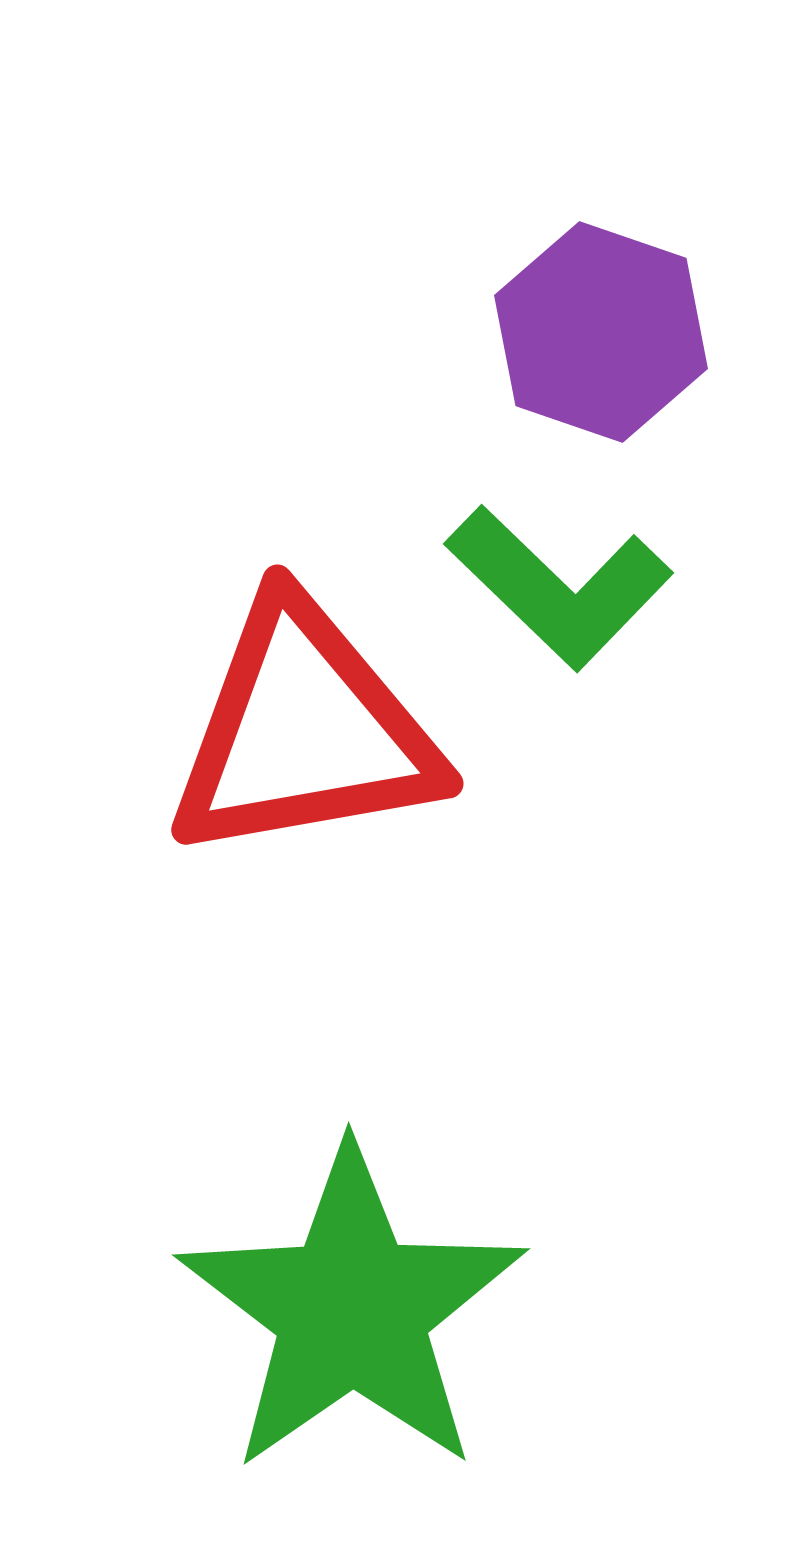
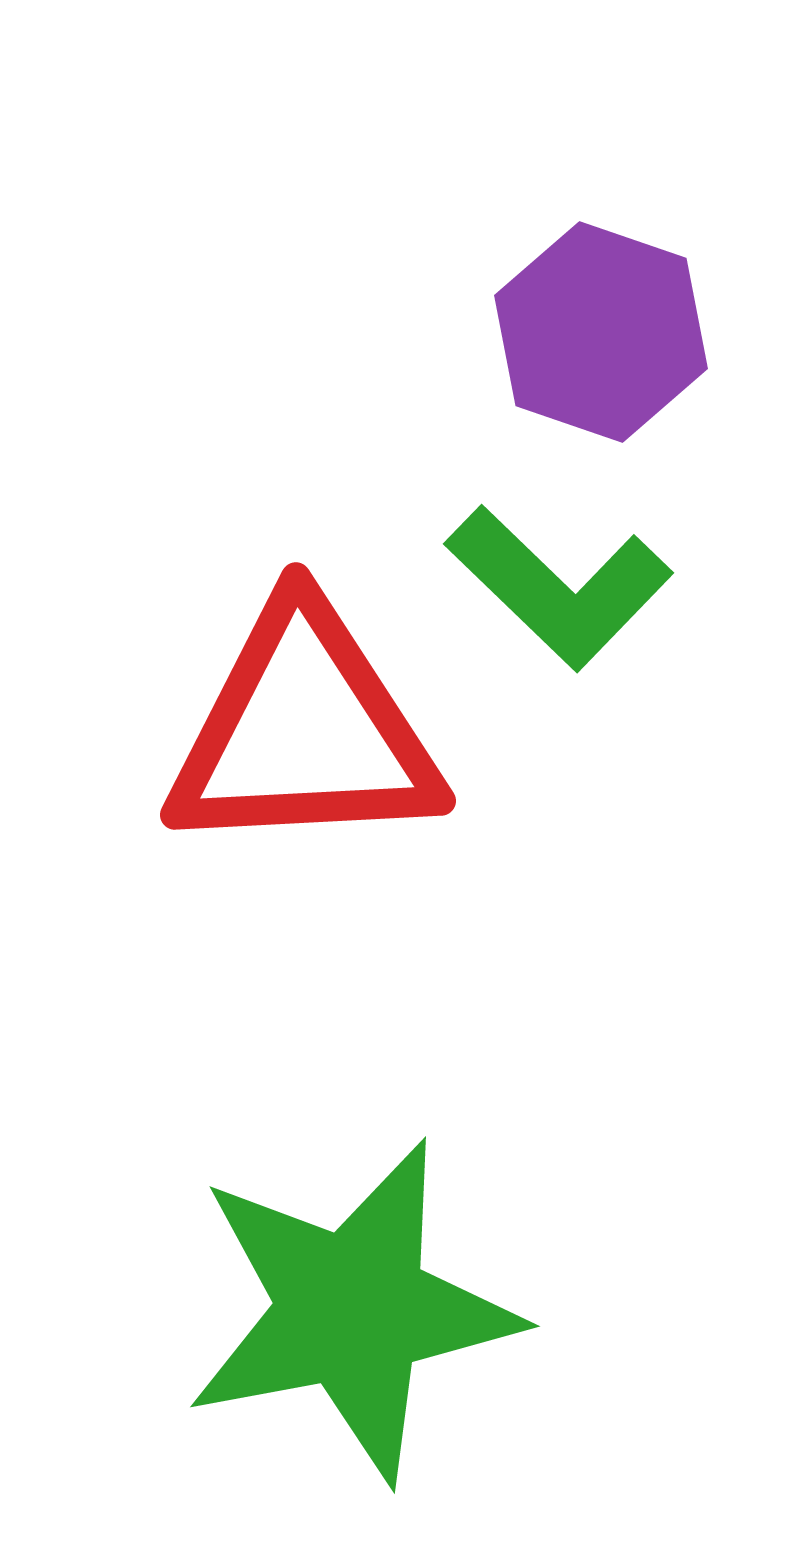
red triangle: rotated 7 degrees clockwise
green star: rotated 24 degrees clockwise
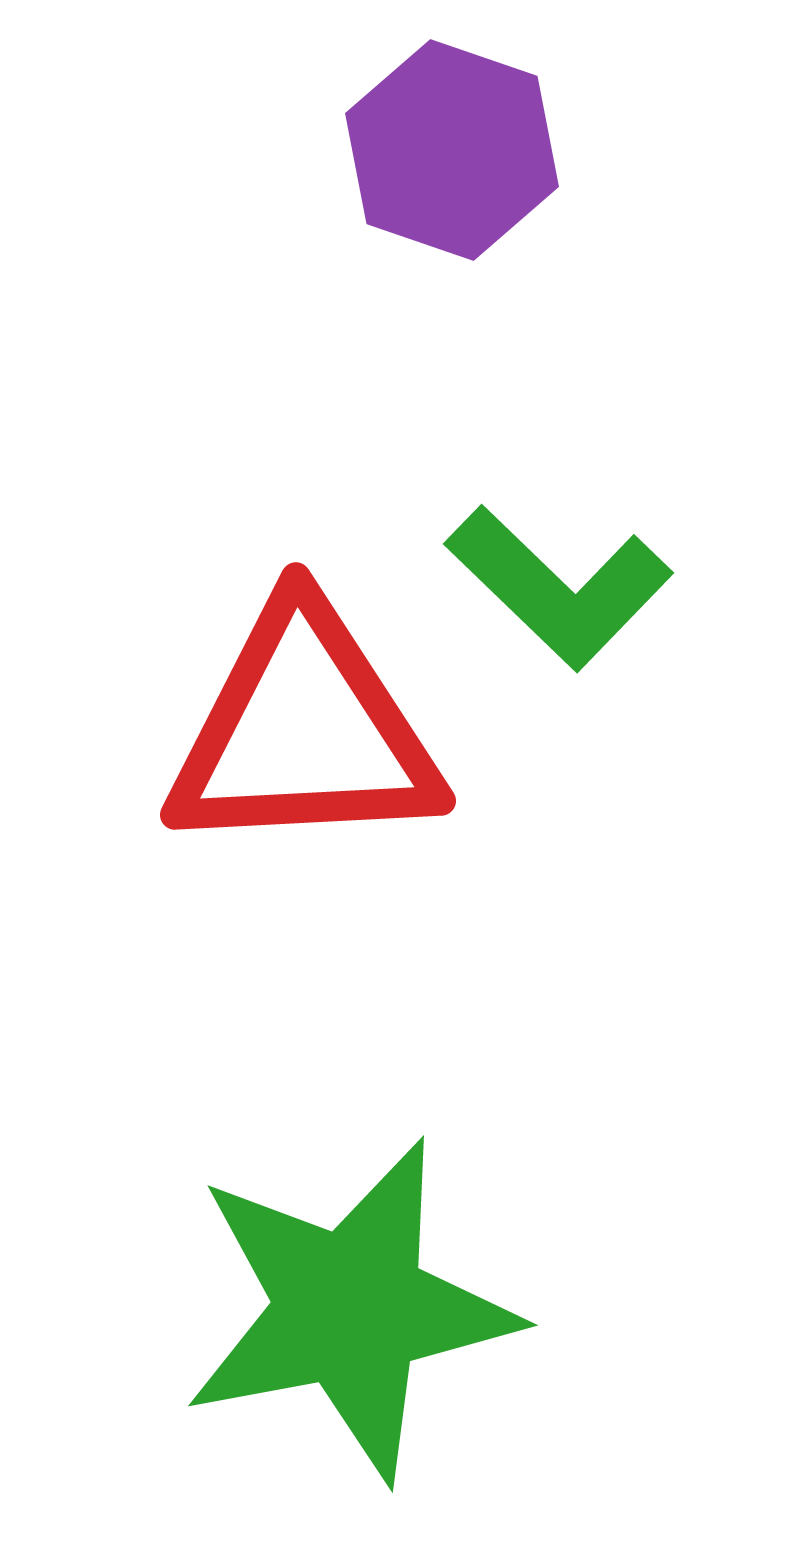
purple hexagon: moved 149 px left, 182 px up
green star: moved 2 px left, 1 px up
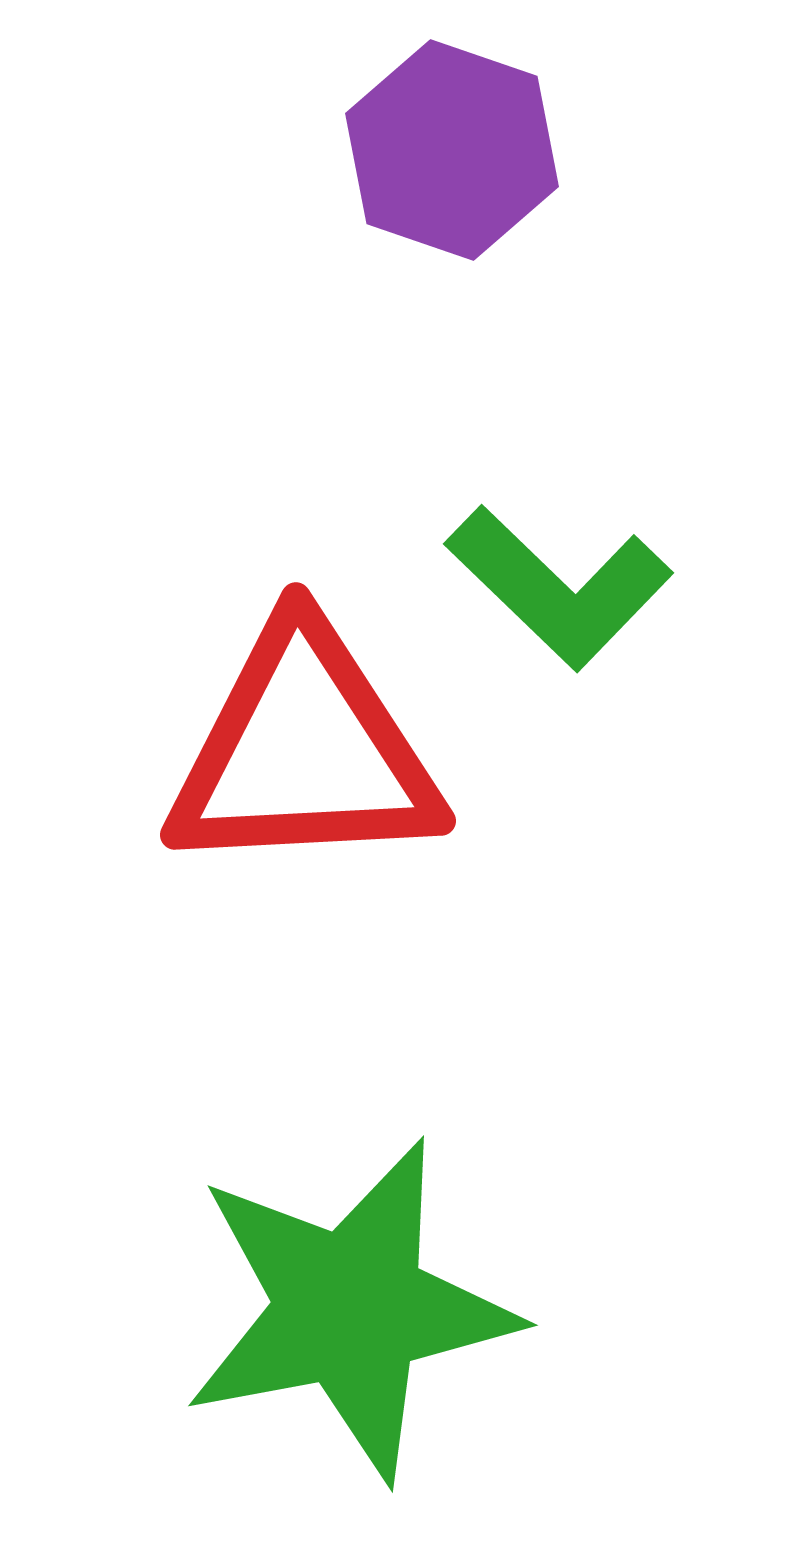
red triangle: moved 20 px down
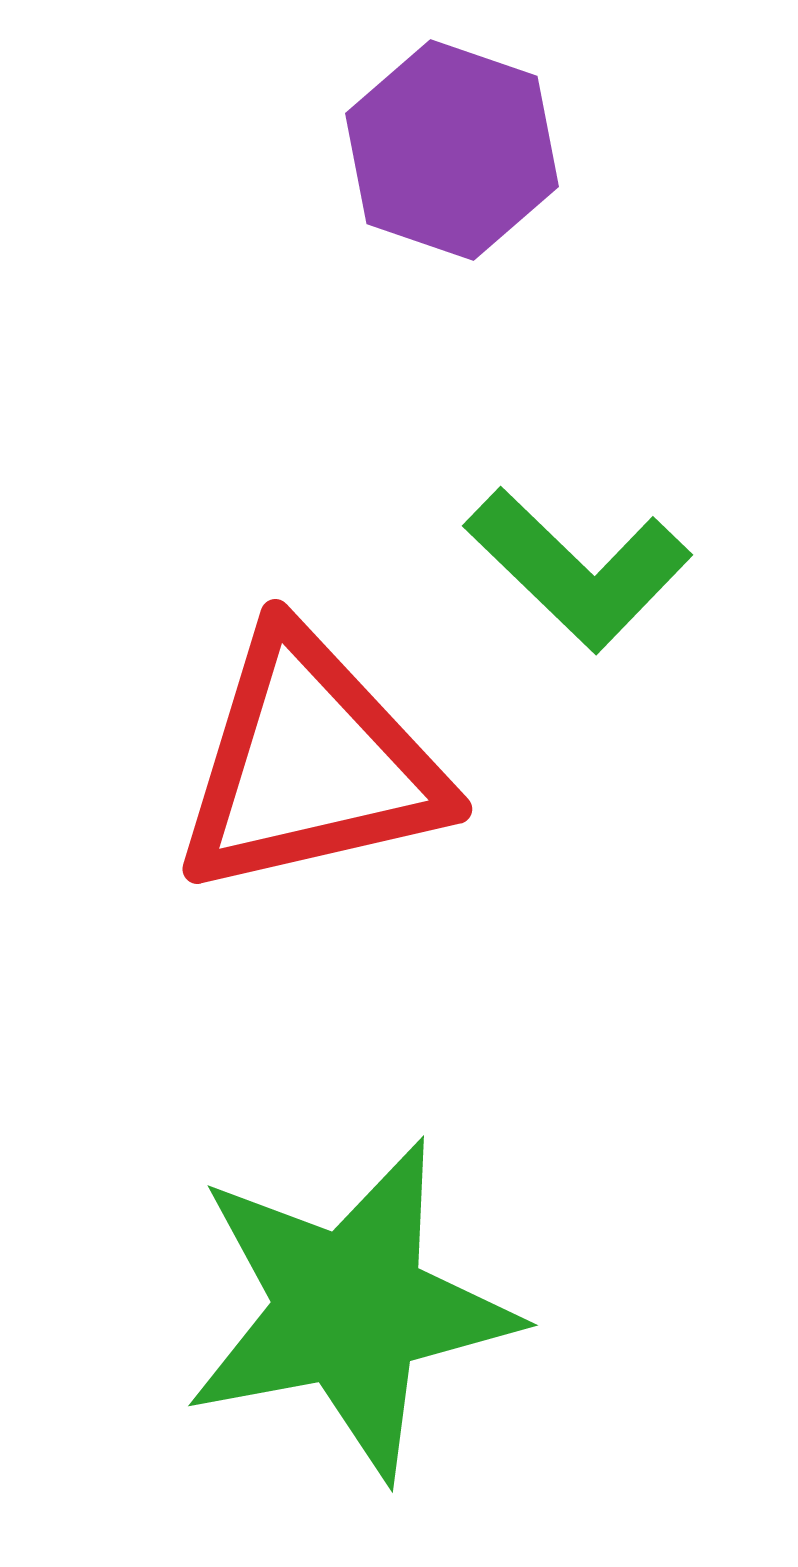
green L-shape: moved 19 px right, 18 px up
red triangle: moved 6 px right, 13 px down; rotated 10 degrees counterclockwise
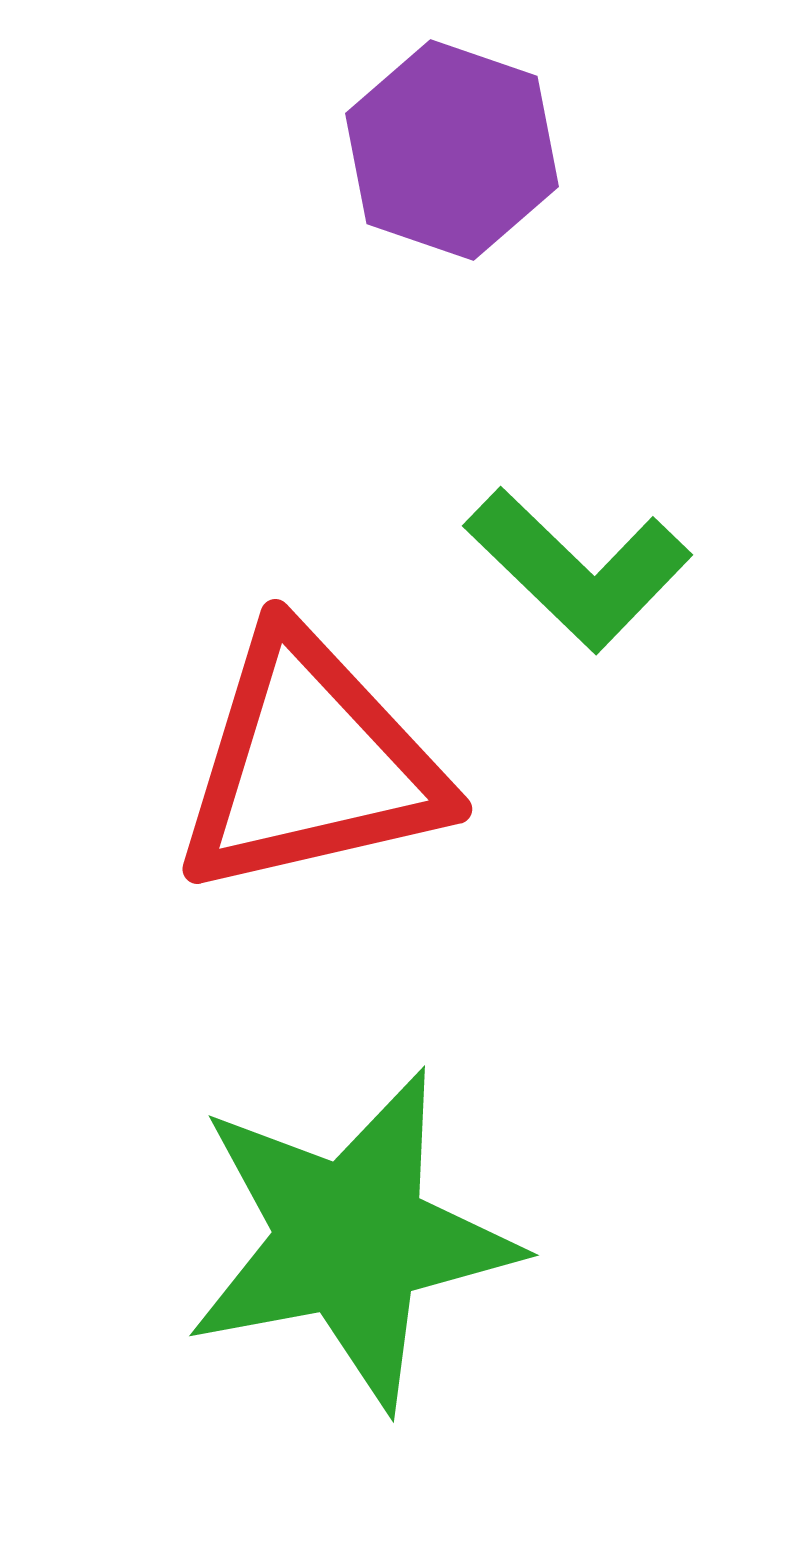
green star: moved 1 px right, 70 px up
